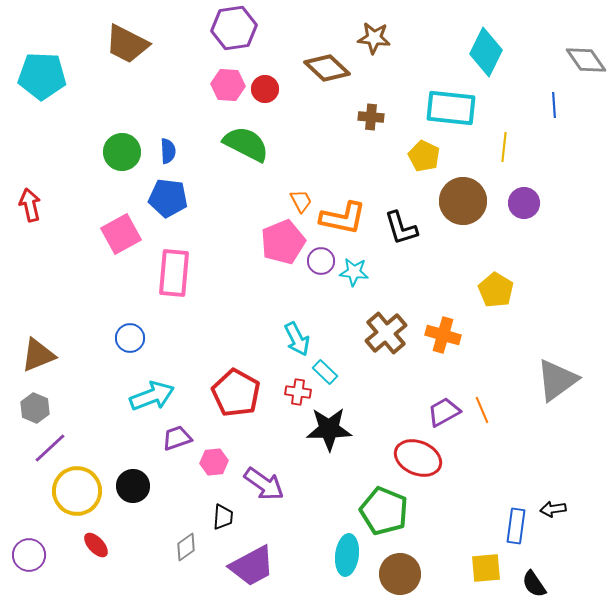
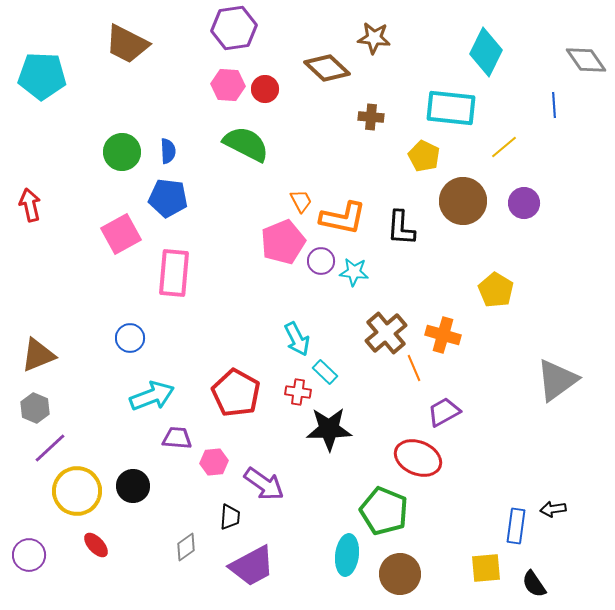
yellow line at (504, 147): rotated 44 degrees clockwise
black L-shape at (401, 228): rotated 21 degrees clockwise
orange line at (482, 410): moved 68 px left, 42 px up
purple trapezoid at (177, 438): rotated 24 degrees clockwise
black trapezoid at (223, 517): moved 7 px right
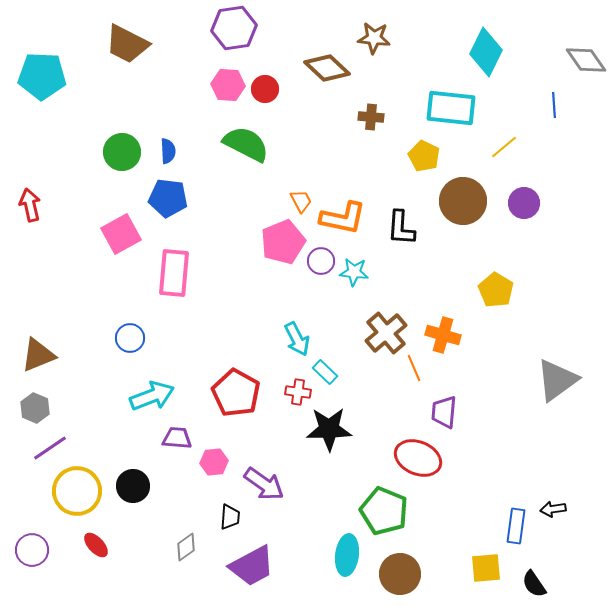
purple trapezoid at (444, 412): rotated 56 degrees counterclockwise
purple line at (50, 448): rotated 9 degrees clockwise
purple circle at (29, 555): moved 3 px right, 5 px up
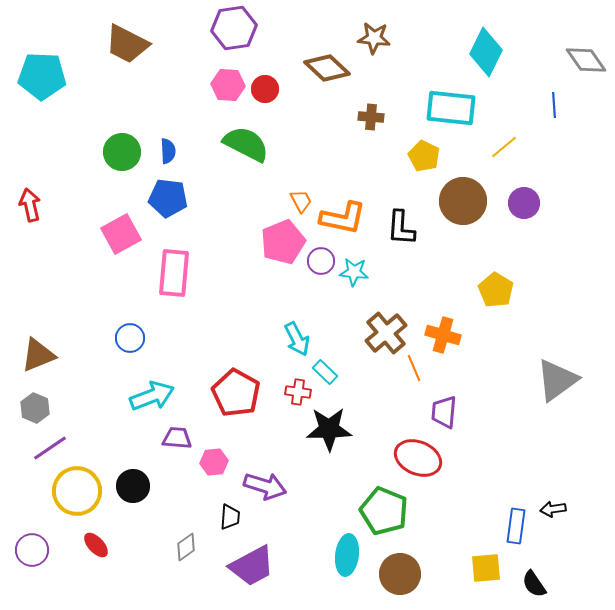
purple arrow at (264, 484): moved 1 px right, 2 px down; rotated 18 degrees counterclockwise
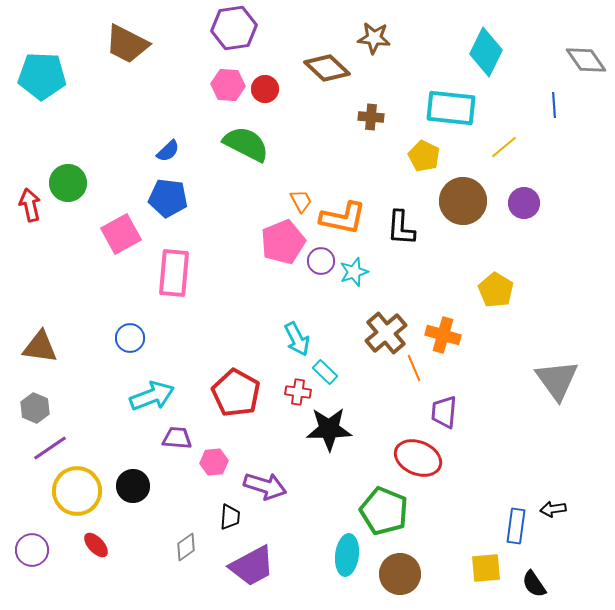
blue semicircle at (168, 151): rotated 50 degrees clockwise
green circle at (122, 152): moved 54 px left, 31 px down
cyan star at (354, 272): rotated 24 degrees counterclockwise
brown triangle at (38, 355): moved 2 px right, 8 px up; rotated 30 degrees clockwise
gray triangle at (557, 380): rotated 30 degrees counterclockwise
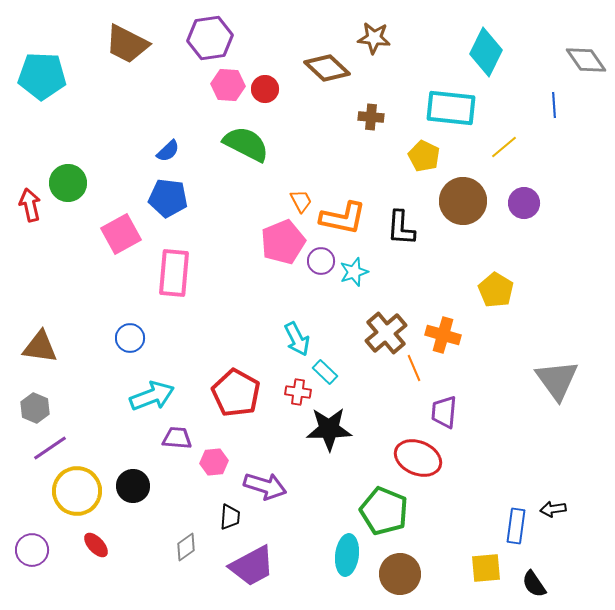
purple hexagon at (234, 28): moved 24 px left, 10 px down
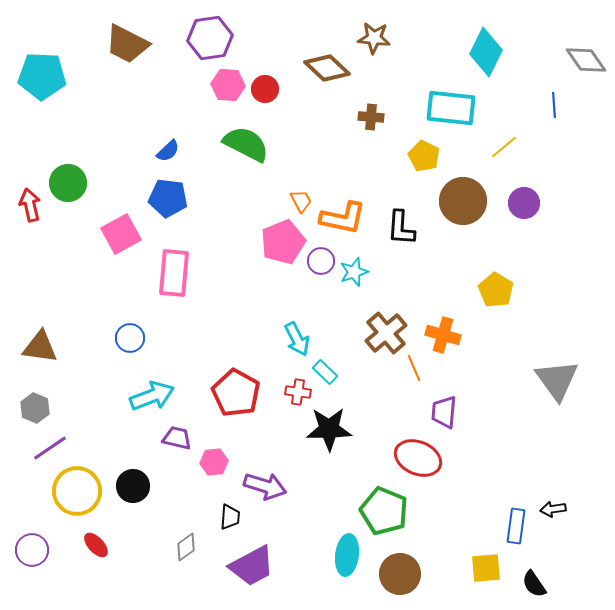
purple trapezoid at (177, 438): rotated 8 degrees clockwise
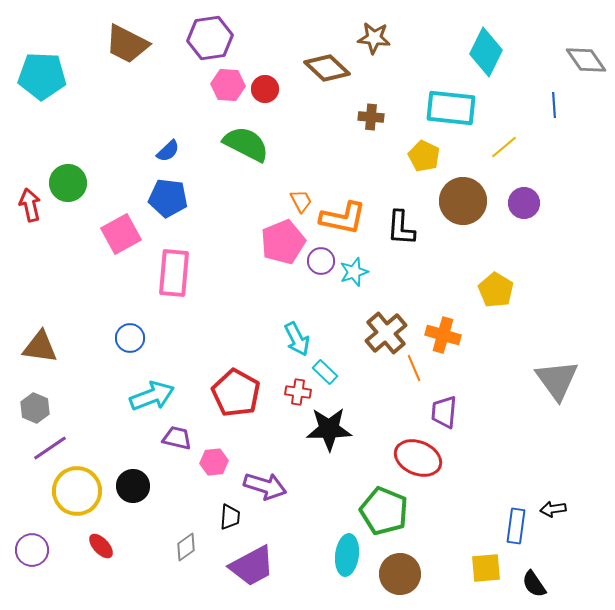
red ellipse at (96, 545): moved 5 px right, 1 px down
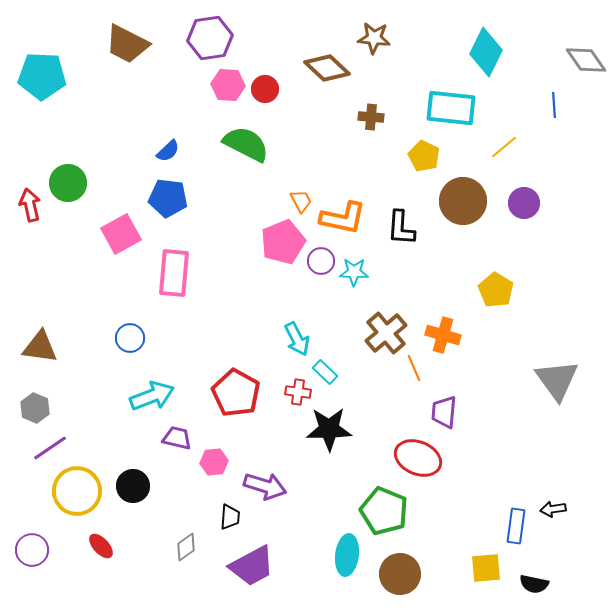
cyan star at (354, 272): rotated 20 degrees clockwise
black semicircle at (534, 584): rotated 44 degrees counterclockwise
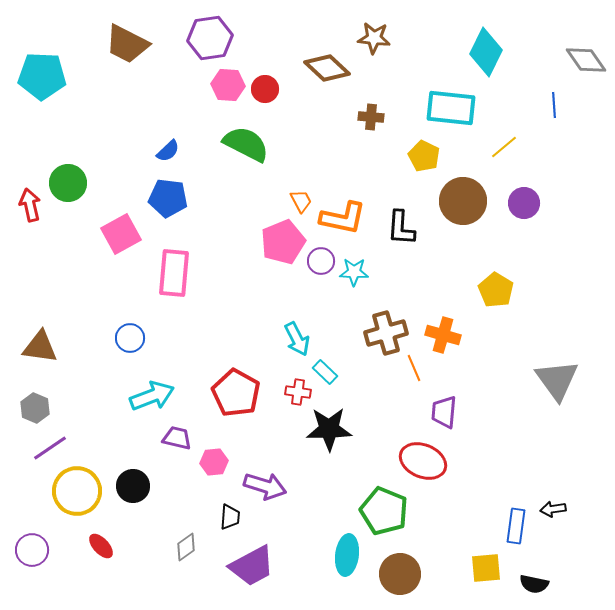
brown cross at (386, 333): rotated 24 degrees clockwise
red ellipse at (418, 458): moved 5 px right, 3 px down
